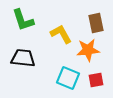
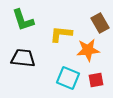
brown rectangle: moved 4 px right; rotated 18 degrees counterclockwise
yellow L-shape: rotated 55 degrees counterclockwise
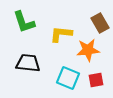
green L-shape: moved 1 px right, 2 px down
black trapezoid: moved 5 px right, 5 px down
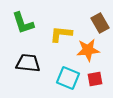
green L-shape: moved 1 px left, 1 px down
red square: moved 1 px left, 1 px up
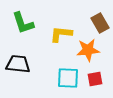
black trapezoid: moved 10 px left, 1 px down
cyan square: rotated 20 degrees counterclockwise
